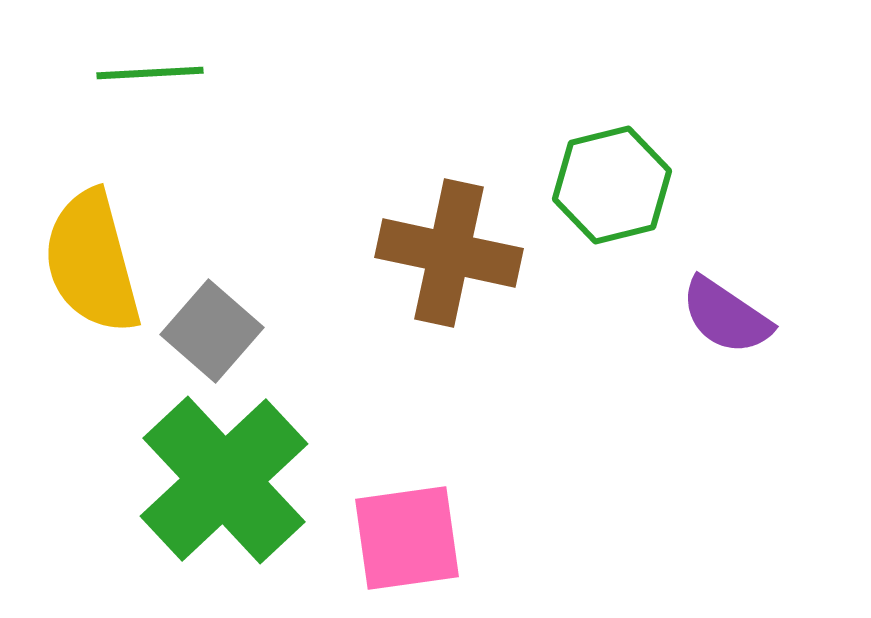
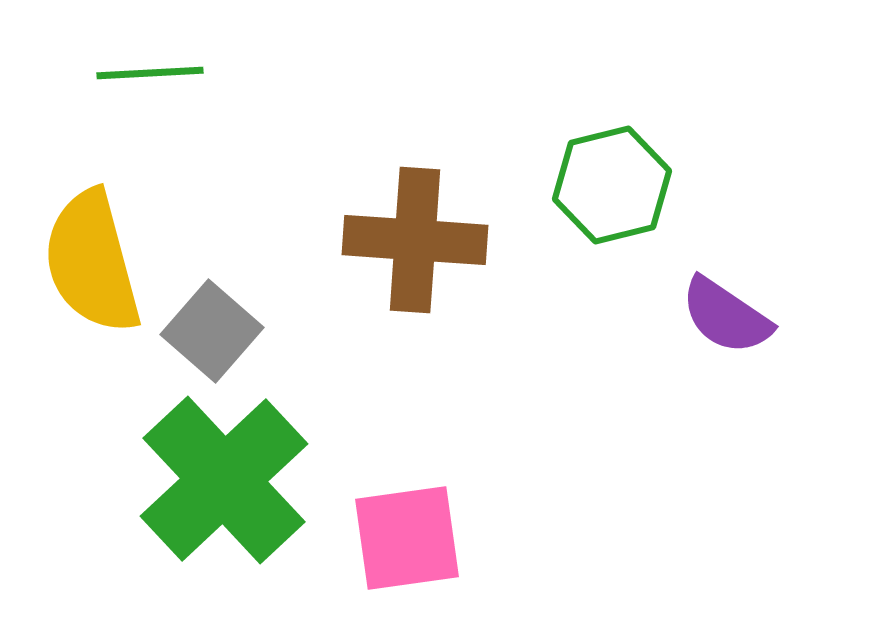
brown cross: moved 34 px left, 13 px up; rotated 8 degrees counterclockwise
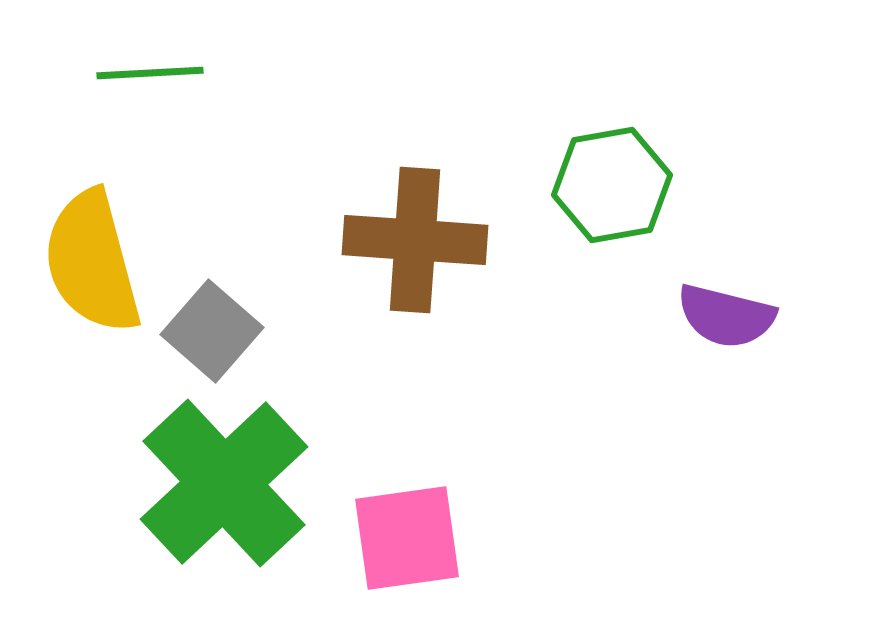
green hexagon: rotated 4 degrees clockwise
purple semicircle: rotated 20 degrees counterclockwise
green cross: moved 3 px down
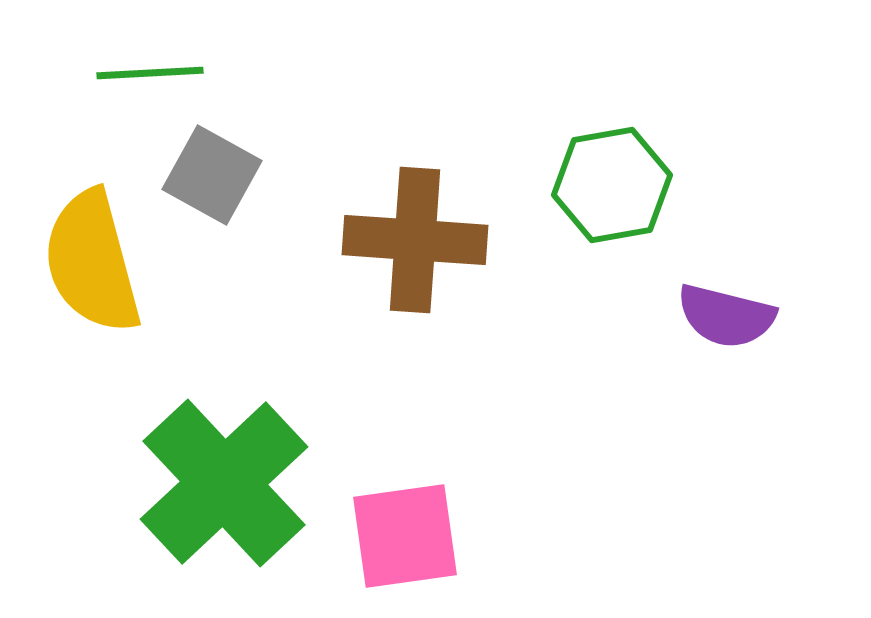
gray square: moved 156 px up; rotated 12 degrees counterclockwise
pink square: moved 2 px left, 2 px up
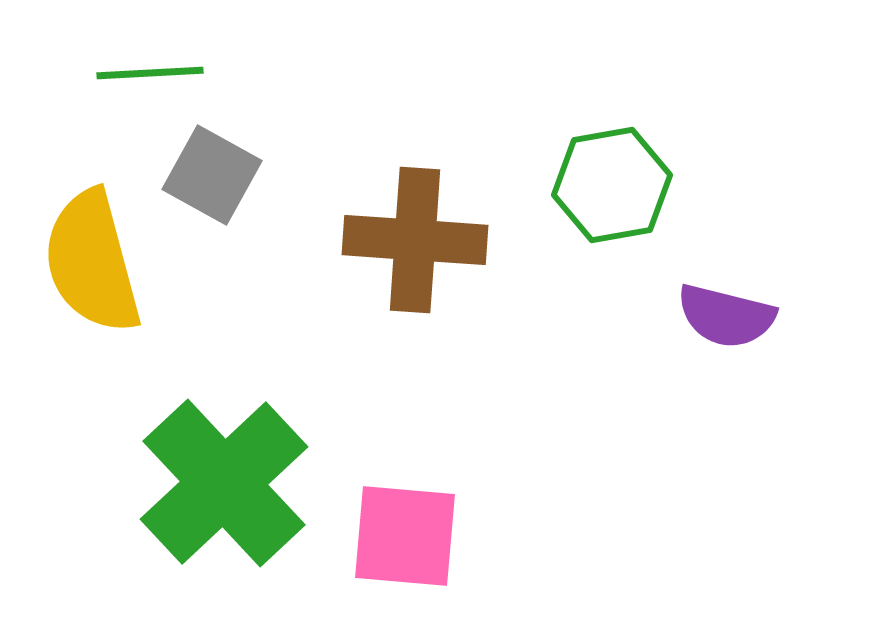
pink square: rotated 13 degrees clockwise
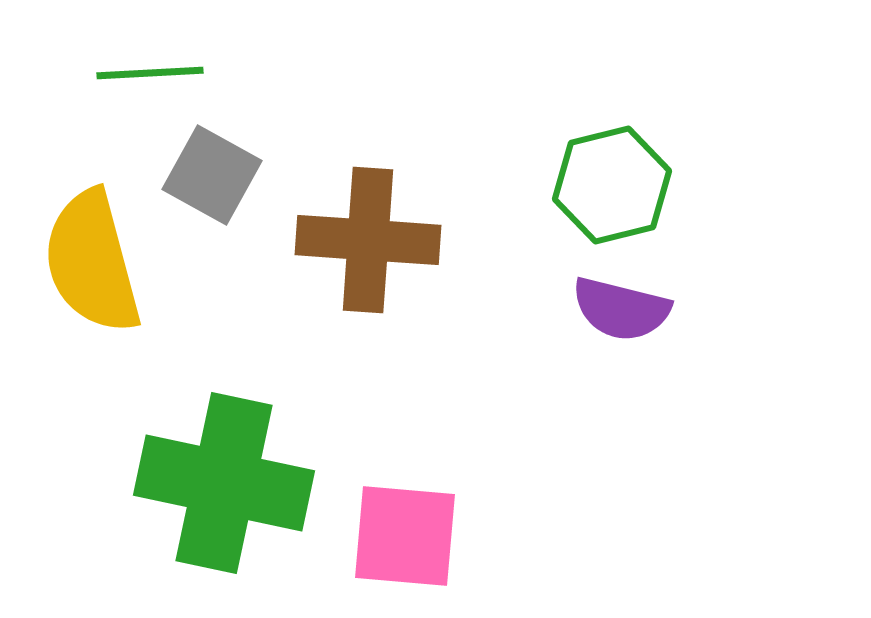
green hexagon: rotated 4 degrees counterclockwise
brown cross: moved 47 px left
purple semicircle: moved 105 px left, 7 px up
green cross: rotated 35 degrees counterclockwise
